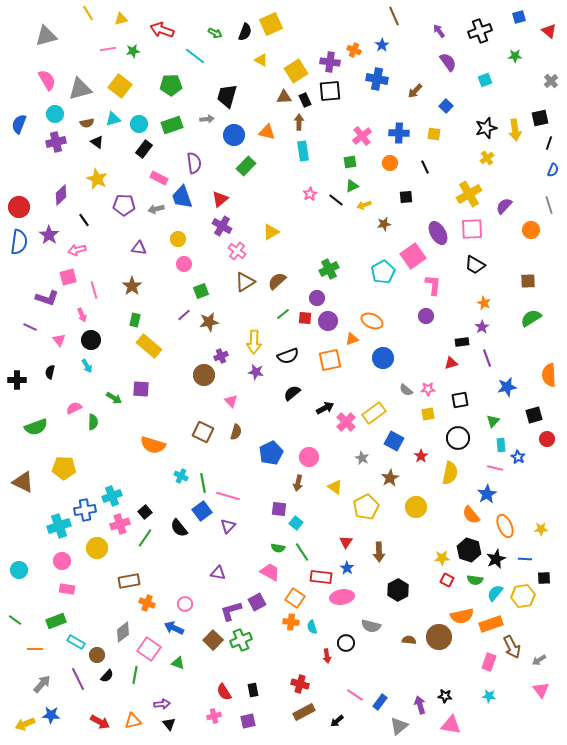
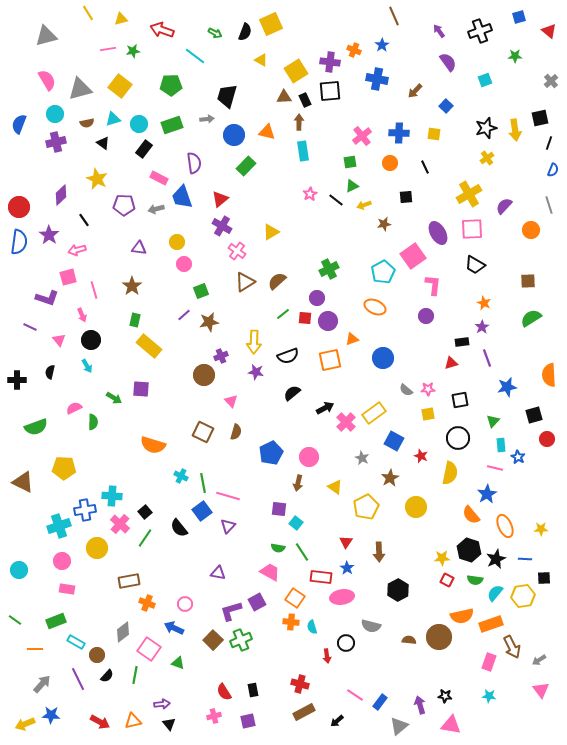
black triangle at (97, 142): moved 6 px right, 1 px down
yellow circle at (178, 239): moved 1 px left, 3 px down
orange ellipse at (372, 321): moved 3 px right, 14 px up
red star at (421, 456): rotated 16 degrees counterclockwise
cyan cross at (112, 496): rotated 24 degrees clockwise
pink cross at (120, 524): rotated 30 degrees counterclockwise
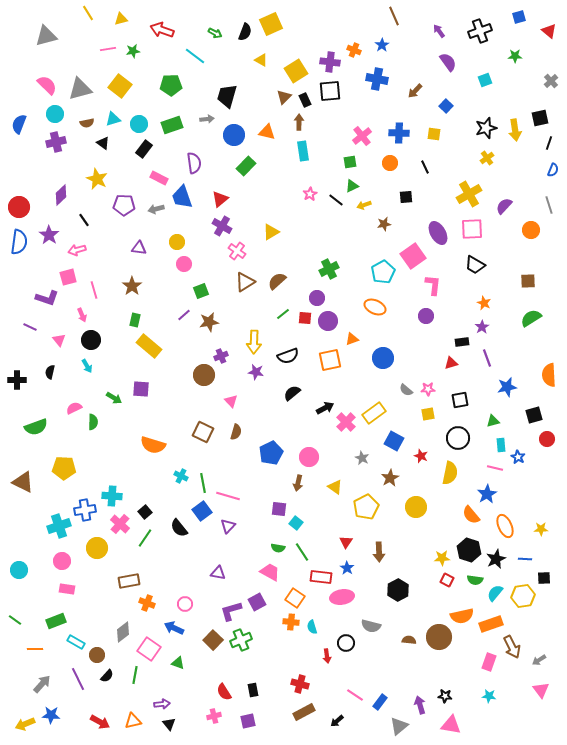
pink semicircle at (47, 80): moved 5 px down; rotated 15 degrees counterclockwise
brown triangle at (284, 97): rotated 42 degrees counterclockwise
green triangle at (493, 421): rotated 32 degrees clockwise
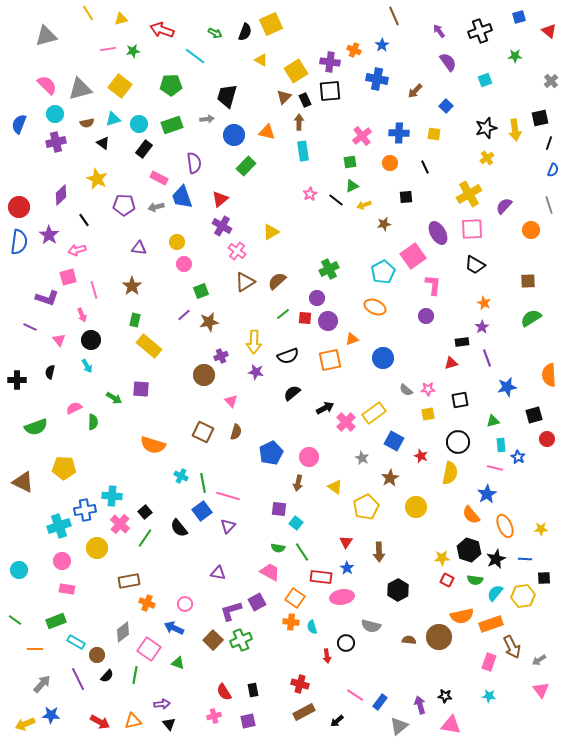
gray arrow at (156, 209): moved 2 px up
black circle at (458, 438): moved 4 px down
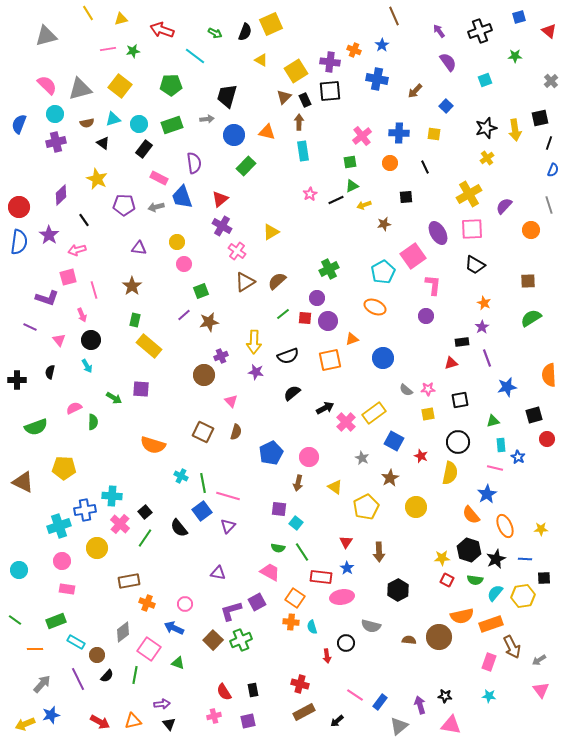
black line at (336, 200): rotated 63 degrees counterclockwise
blue star at (51, 715): rotated 18 degrees counterclockwise
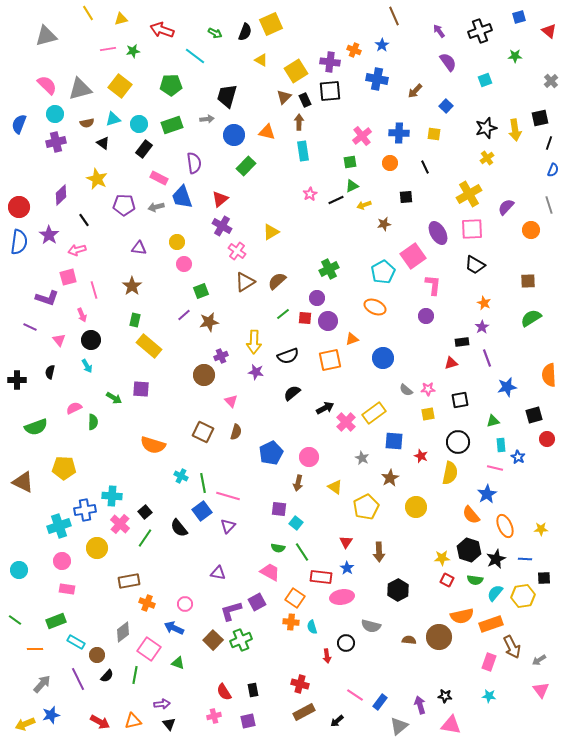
purple semicircle at (504, 206): moved 2 px right, 1 px down
blue square at (394, 441): rotated 24 degrees counterclockwise
